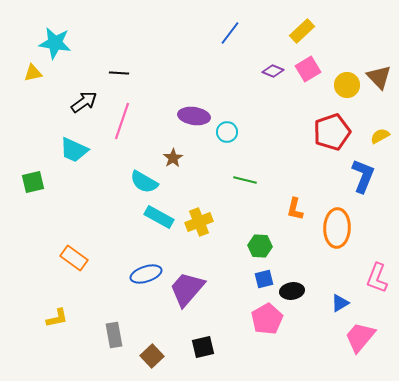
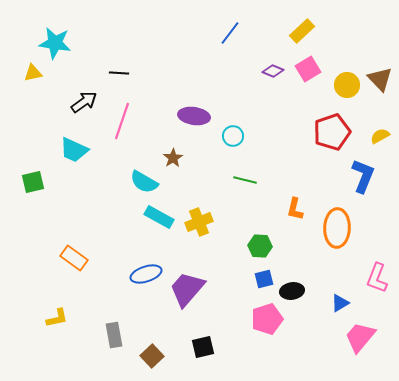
brown triangle: moved 1 px right, 2 px down
cyan circle: moved 6 px right, 4 px down
pink pentagon: rotated 12 degrees clockwise
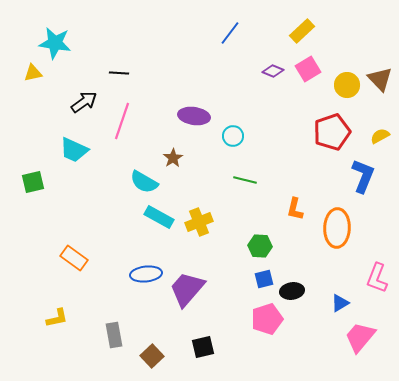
blue ellipse: rotated 12 degrees clockwise
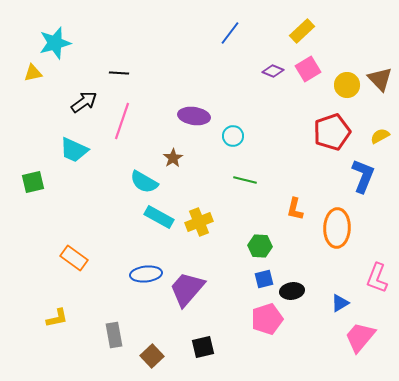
cyan star: rotated 24 degrees counterclockwise
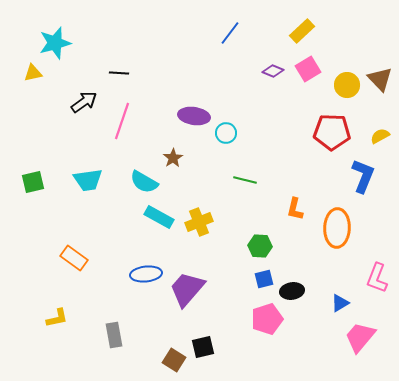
red pentagon: rotated 21 degrees clockwise
cyan circle: moved 7 px left, 3 px up
cyan trapezoid: moved 14 px right, 30 px down; rotated 32 degrees counterclockwise
brown square: moved 22 px right, 4 px down; rotated 15 degrees counterclockwise
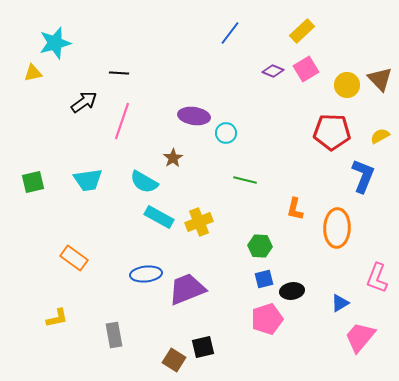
pink square: moved 2 px left
purple trapezoid: rotated 27 degrees clockwise
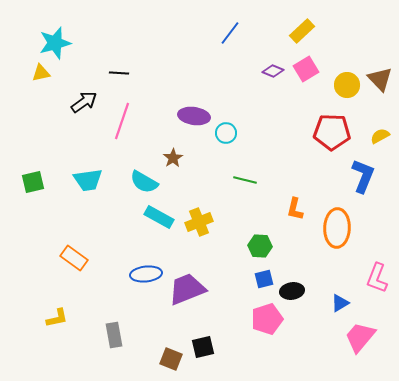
yellow triangle: moved 8 px right
brown square: moved 3 px left, 1 px up; rotated 10 degrees counterclockwise
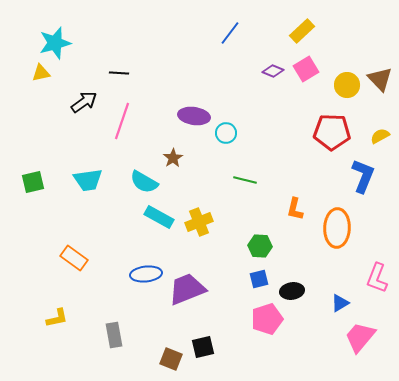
blue square: moved 5 px left
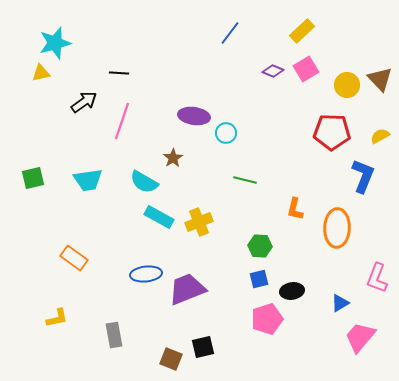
green square: moved 4 px up
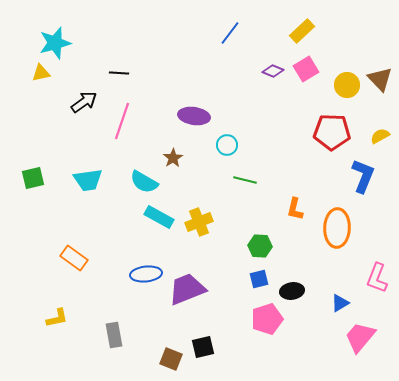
cyan circle: moved 1 px right, 12 px down
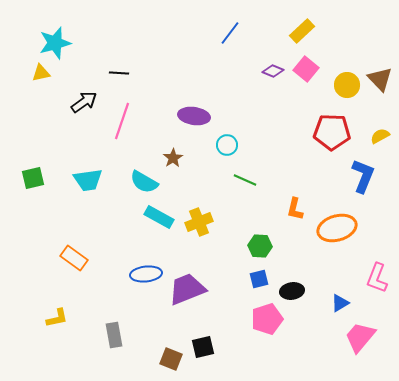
pink square: rotated 20 degrees counterclockwise
green line: rotated 10 degrees clockwise
orange ellipse: rotated 72 degrees clockwise
